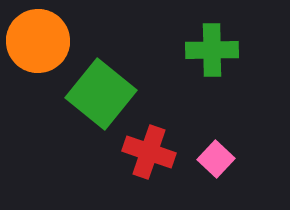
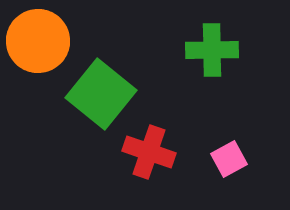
pink square: moved 13 px right; rotated 18 degrees clockwise
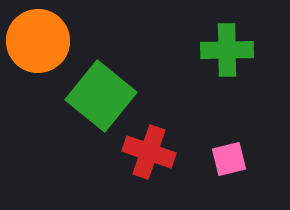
green cross: moved 15 px right
green square: moved 2 px down
pink square: rotated 15 degrees clockwise
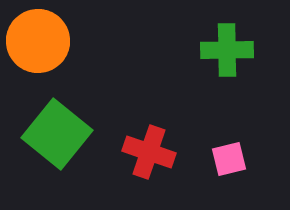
green square: moved 44 px left, 38 px down
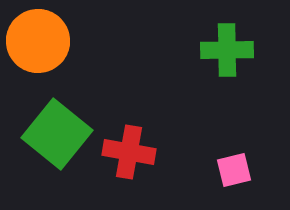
red cross: moved 20 px left; rotated 9 degrees counterclockwise
pink square: moved 5 px right, 11 px down
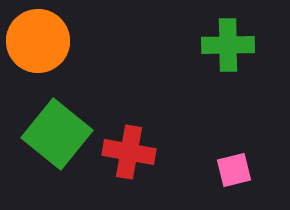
green cross: moved 1 px right, 5 px up
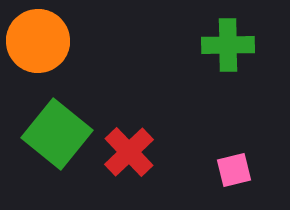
red cross: rotated 36 degrees clockwise
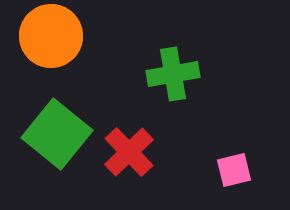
orange circle: moved 13 px right, 5 px up
green cross: moved 55 px left, 29 px down; rotated 9 degrees counterclockwise
